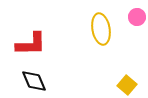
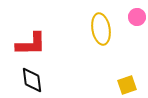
black diamond: moved 2 px left, 1 px up; rotated 16 degrees clockwise
yellow square: rotated 30 degrees clockwise
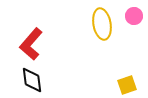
pink circle: moved 3 px left, 1 px up
yellow ellipse: moved 1 px right, 5 px up
red L-shape: rotated 132 degrees clockwise
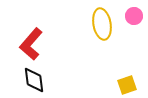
black diamond: moved 2 px right
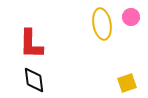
pink circle: moved 3 px left, 1 px down
red L-shape: rotated 40 degrees counterclockwise
yellow square: moved 2 px up
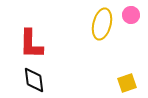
pink circle: moved 2 px up
yellow ellipse: rotated 24 degrees clockwise
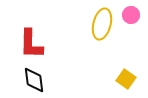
yellow square: moved 1 px left, 4 px up; rotated 36 degrees counterclockwise
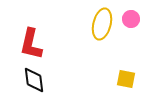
pink circle: moved 4 px down
red L-shape: rotated 12 degrees clockwise
yellow square: rotated 24 degrees counterclockwise
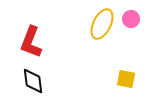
yellow ellipse: rotated 12 degrees clockwise
red L-shape: moved 2 px up; rotated 8 degrees clockwise
black diamond: moved 1 px left, 1 px down
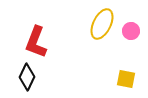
pink circle: moved 12 px down
red L-shape: moved 5 px right
black diamond: moved 6 px left, 4 px up; rotated 32 degrees clockwise
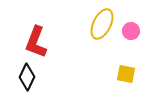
yellow square: moved 5 px up
